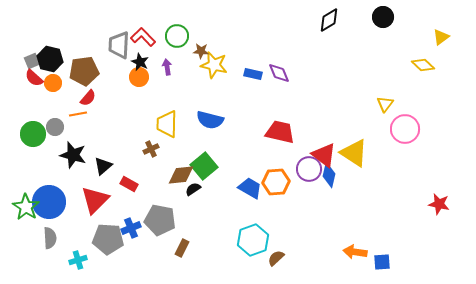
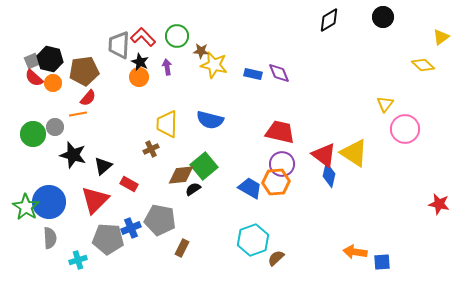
purple circle at (309, 169): moved 27 px left, 5 px up
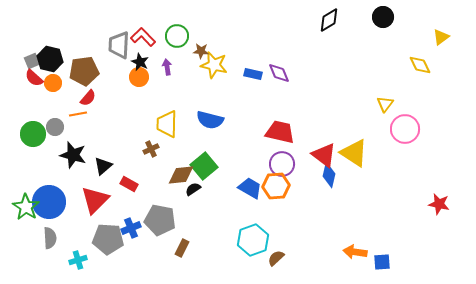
yellow diamond at (423, 65): moved 3 px left; rotated 20 degrees clockwise
orange hexagon at (276, 182): moved 4 px down
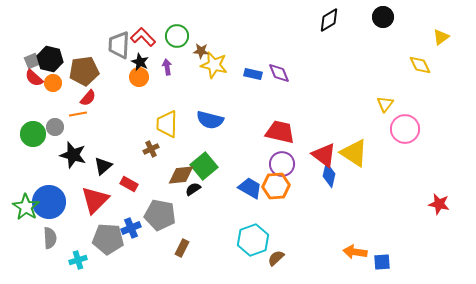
gray pentagon at (160, 220): moved 5 px up
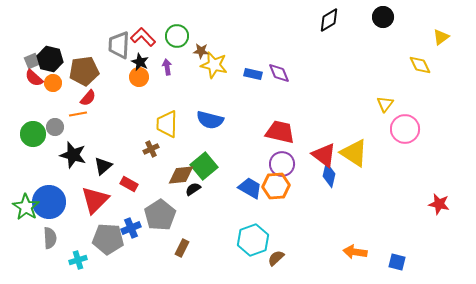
gray pentagon at (160, 215): rotated 28 degrees clockwise
blue square at (382, 262): moved 15 px right; rotated 18 degrees clockwise
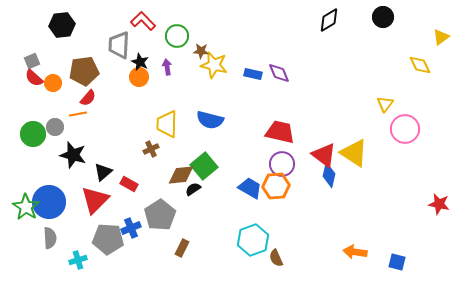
red L-shape at (143, 37): moved 16 px up
black hexagon at (50, 59): moved 12 px right, 34 px up; rotated 20 degrees counterclockwise
black triangle at (103, 166): moved 6 px down
brown semicircle at (276, 258): rotated 72 degrees counterclockwise
